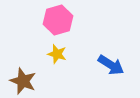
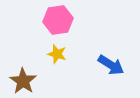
pink hexagon: rotated 8 degrees clockwise
brown star: rotated 12 degrees clockwise
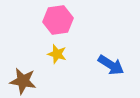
brown star: rotated 24 degrees counterclockwise
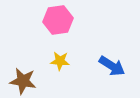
yellow star: moved 3 px right, 7 px down; rotated 12 degrees counterclockwise
blue arrow: moved 1 px right, 1 px down
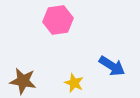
yellow star: moved 14 px right, 22 px down; rotated 18 degrees clockwise
